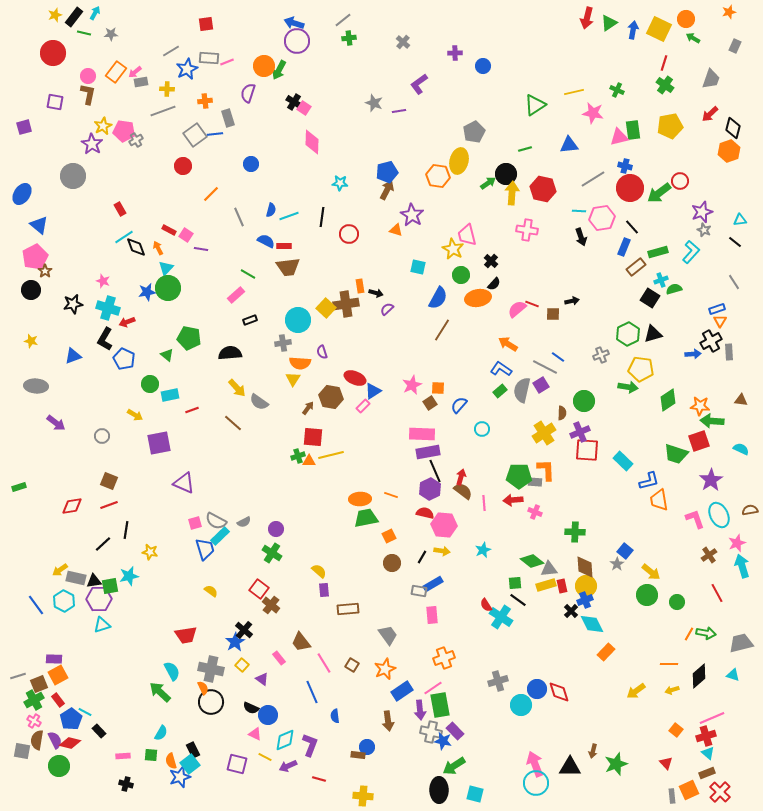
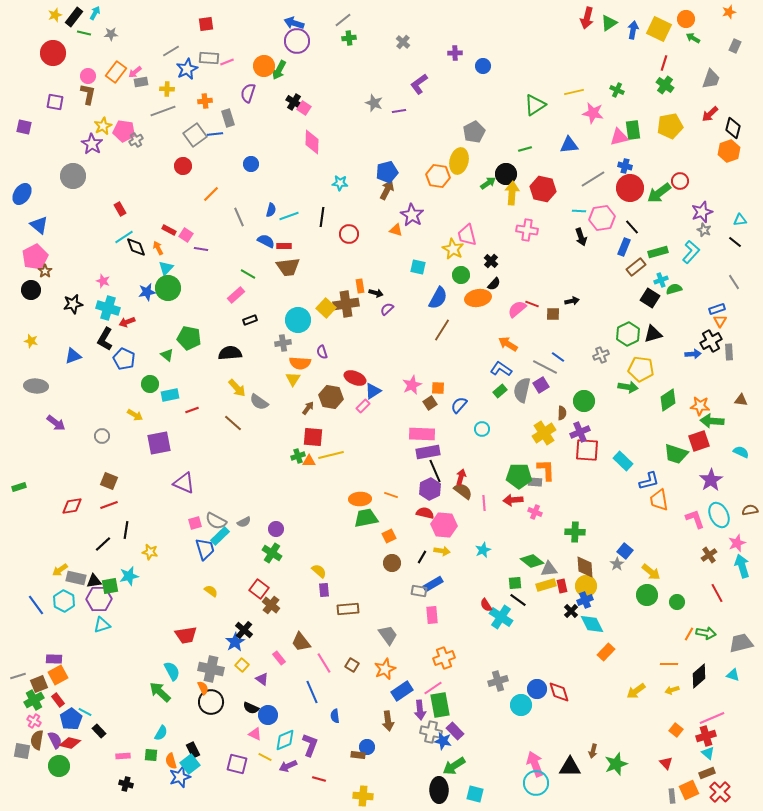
purple square at (24, 127): rotated 28 degrees clockwise
cyan semicircle at (741, 449): moved 3 px down
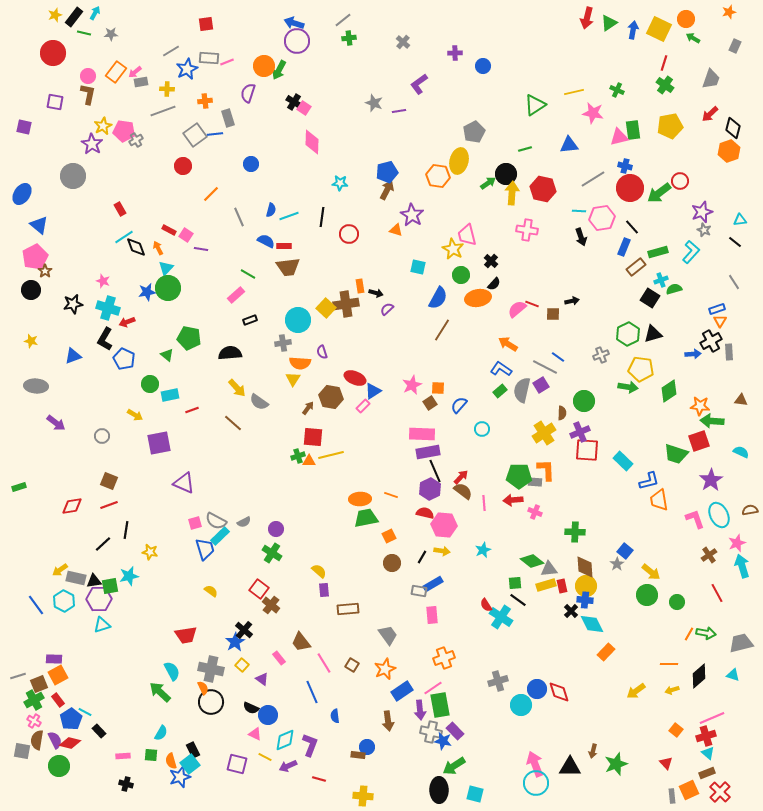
green diamond at (668, 400): moved 1 px right, 9 px up
red arrow at (461, 477): rotated 28 degrees clockwise
blue cross at (585, 600): rotated 28 degrees clockwise
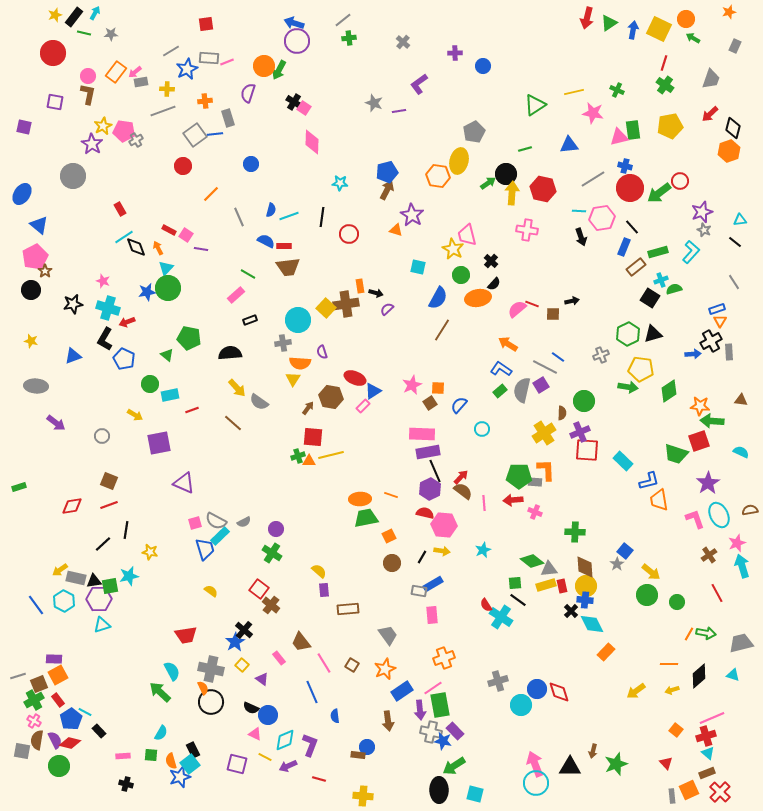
purple star at (711, 480): moved 3 px left, 3 px down
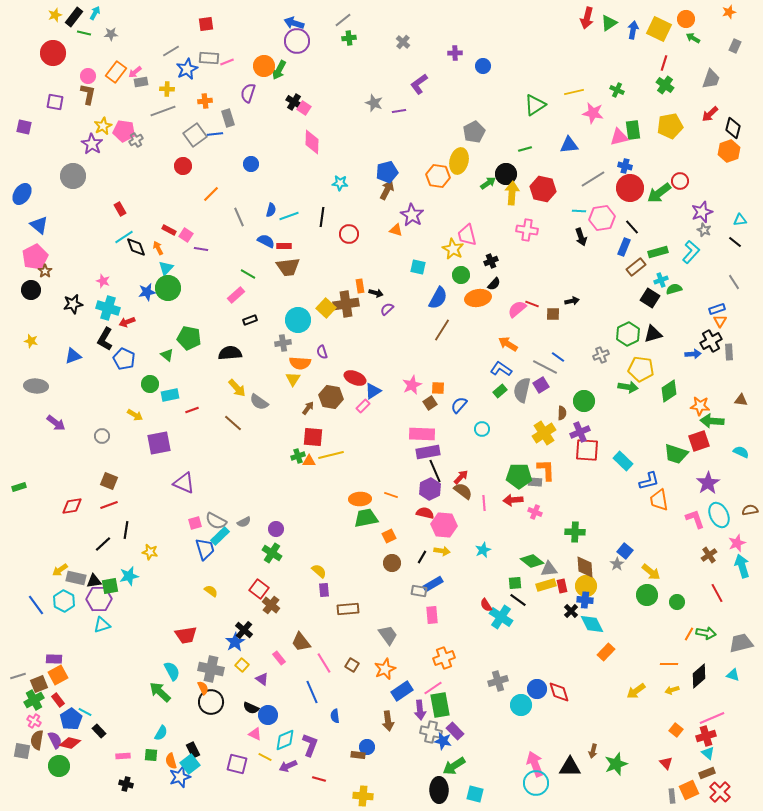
black cross at (491, 261): rotated 24 degrees clockwise
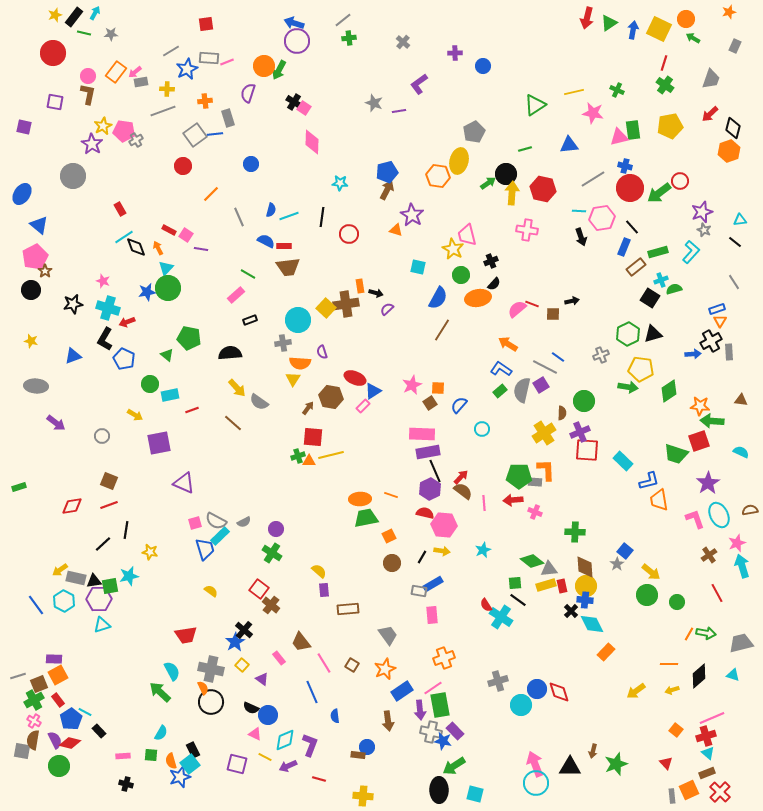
brown semicircle at (37, 740): moved 4 px left
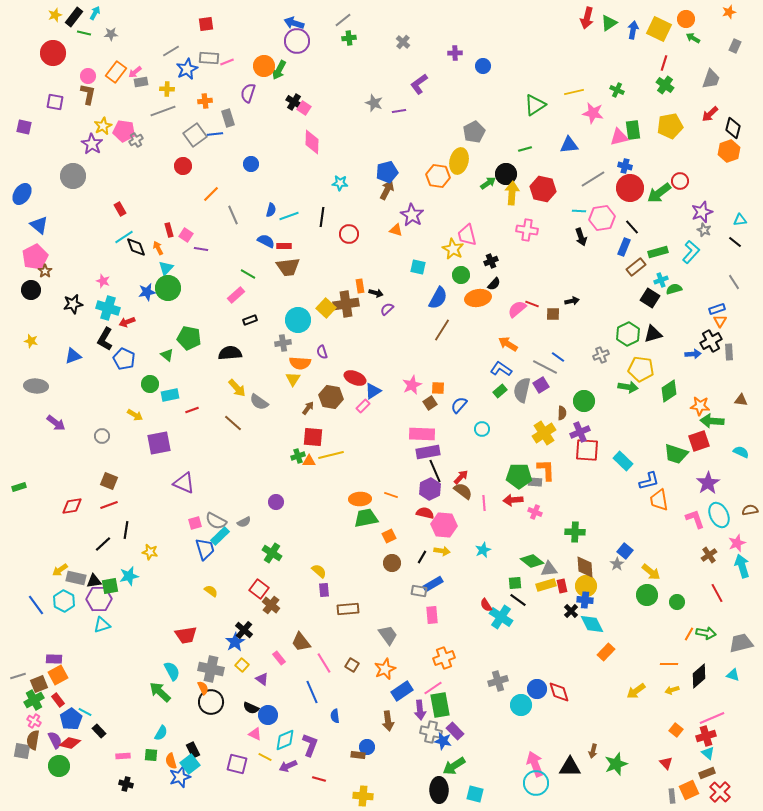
gray line at (239, 217): moved 6 px left, 2 px up
red rectangle at (169, 230): rotated 48 degrees clockwise
purple circle at (276, 529): moved 27 px up
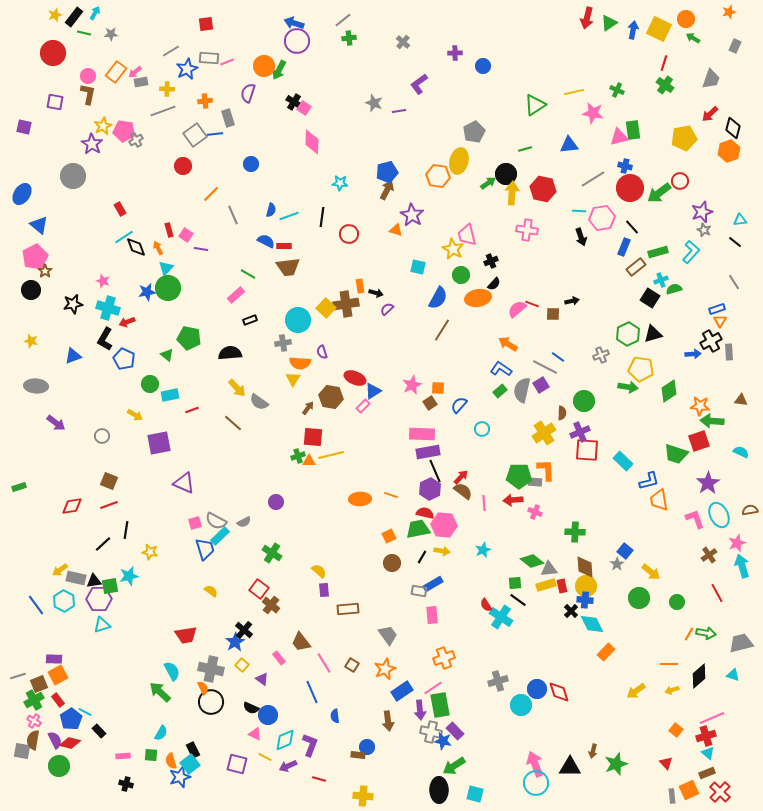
yellow pentagon at (670, 126): moved 14 px right, 12 px down
green trapezoid at (366, 518): moved 52 px right, 11 px down
green circle at (647, 595): moved 8 px left, 3 px down
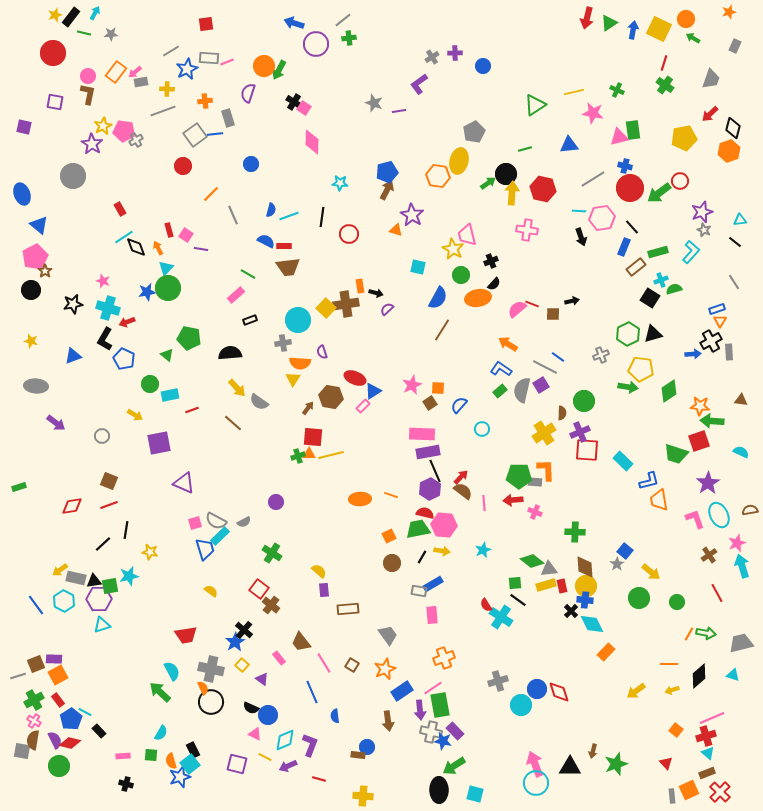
black rectangle at (74, 17): moved 3 px left
purple circle at (297, 41): moved 19 px right, 3 px down
gray cross at (403, 42): moved 29 px right, 15 px down; rotated 16 degrees clockwise
blue ellipse at (22, 194): rotated 55 degrees counterclockwise
orange triangle at (309, 461): moved 7 px up
brown square at (39, 684): moved 3 px left, 20 px up
